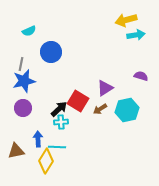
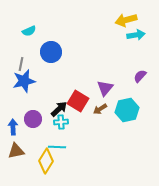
purple semicircle: moved 1 px left; rotated 64 degrees counterclockwise
purple triangle: rotated 18 degrees counterclockwise
purple circle: moved 10 px right, 11 px down
blue arrow: moved 25 px left, 12 px up
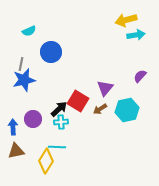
blue star: moved 1 px up
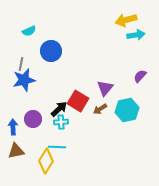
blue circle: moved 1 px up
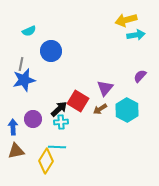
cyan hexagon: rotated 20 degrees counterclockwise
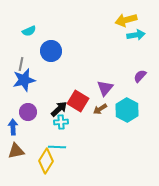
purple circle: moved 5 px left, 7 px up
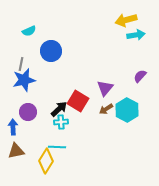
brown arrow: moved 6 px right
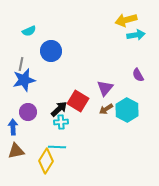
purple semicircle: moved 2 px left, 1 px up; rotated 72 degrees counterclockwise
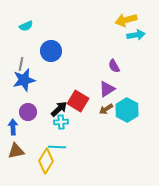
cyan semicircle: moved 3 px left, 5 px up
purple semicircle: moved 24 px left, 9 px up
purple triangle: moved 2 px right, 1 px down; rotated 18 degrees clockwise
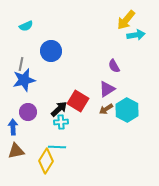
yellow arrow: rotated 35 degrees counterclockwise
